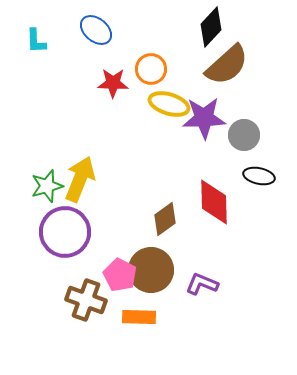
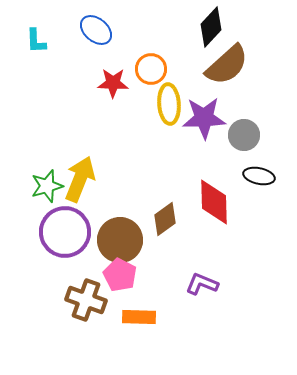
yellow ellipse: rotated 69 degrees clockwise
brown circle: moved 31 px left, 30 px up
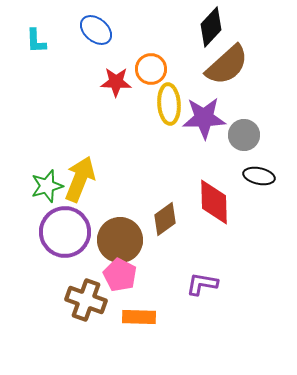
red star: moved 3 px right, 1 px up
purple L-shape: rotated 12 degrees counterclockwise
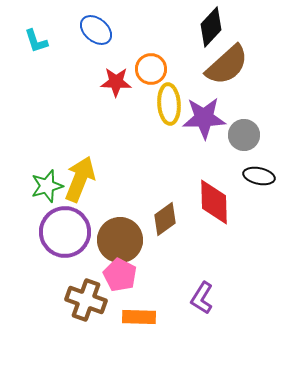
cyan L-shape: rotated 16 degrees counterclockwise
purple L-shape: moved 14 px down; rotated 68 degrees counterclockwise
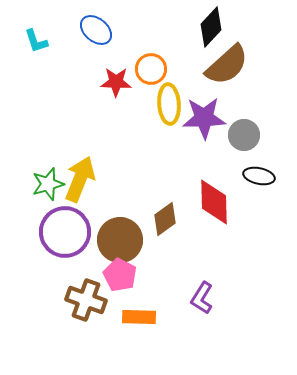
green star: moved 1 px right, 2 px up
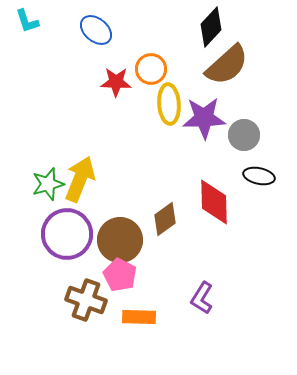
cyan L-shape: moved 9 px left, 20 px up
purple circle: moved 2 px right, 2 px down
